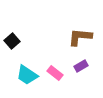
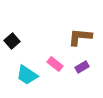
purple rectangle: moved 1 px right, 1 px down
pink rectangle: moved 9 px up
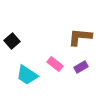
purple rectangle: moved 1 px left
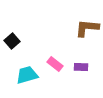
brown L-shape: moved 7 px right, 9 px up
purple rectangle: rotated 32 degrees clockwise
cyan trapezoid: rotated 130 degrees clockwise
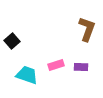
brown L-shape: moved 1 px down; rotated 105 degrees clockwise
pink rectangle: moved 1 px right, 1 px down; rotated 56 degrees counterclockwise
cyan trapezoid: rotated 35 degrees clockwise
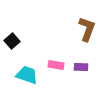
pink rectangle: rotated 28 degrees clockwise
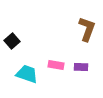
cyan trapezoid: moved 1 px up
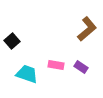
brown L-shape: rotated 30 degrees clockwise
purple rectangle: rotated 32 degrees clockwise
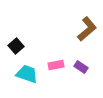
black square: moved 4 px right, 5 px down
pink rectangle: rotated 21 degrees counterclockwise
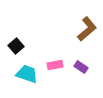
pink rectangle: moved 1 px left
